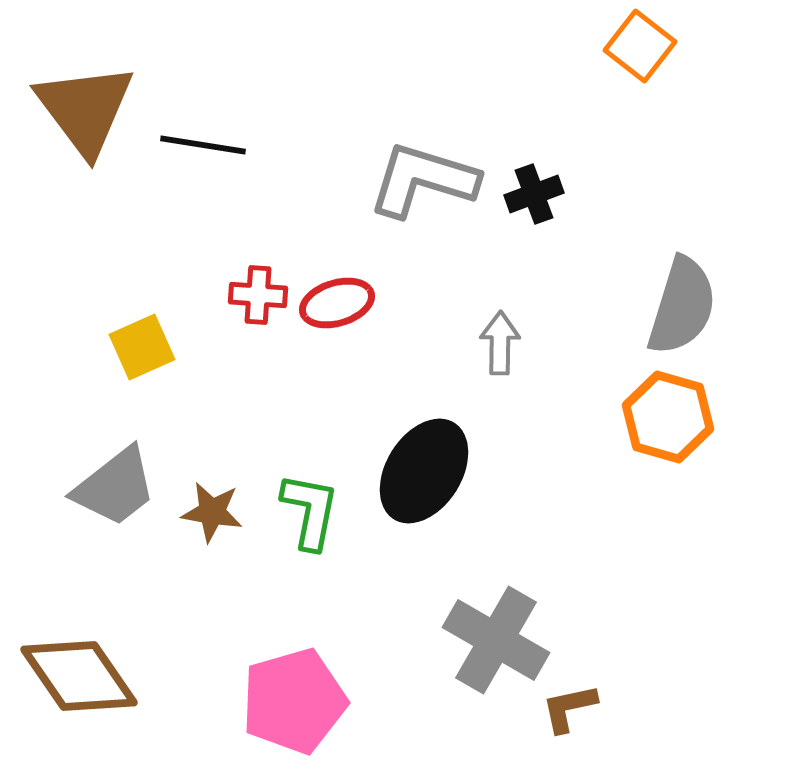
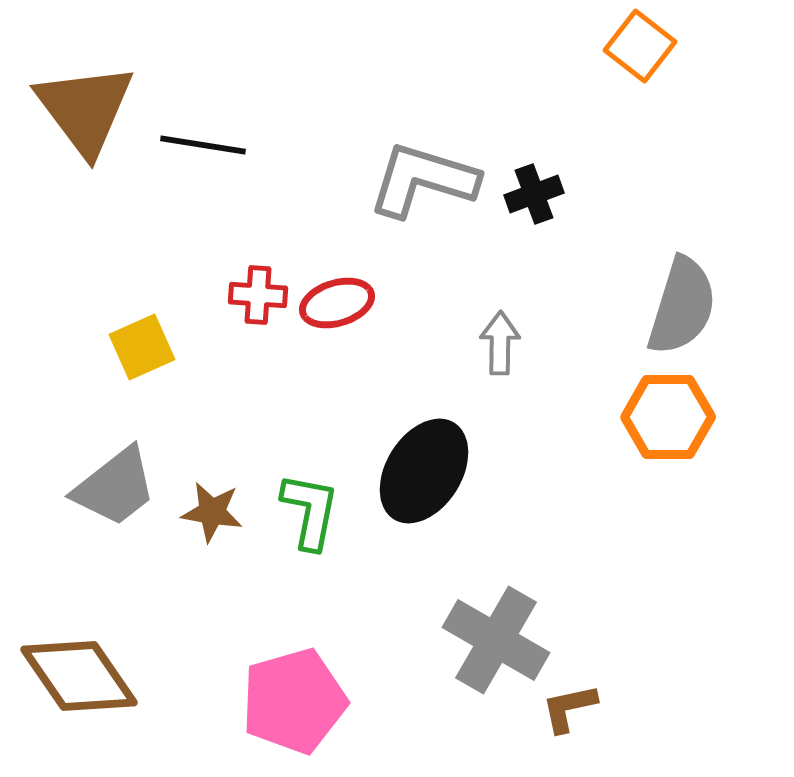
orange hexagon: rotated 16 degrees counterclockwise
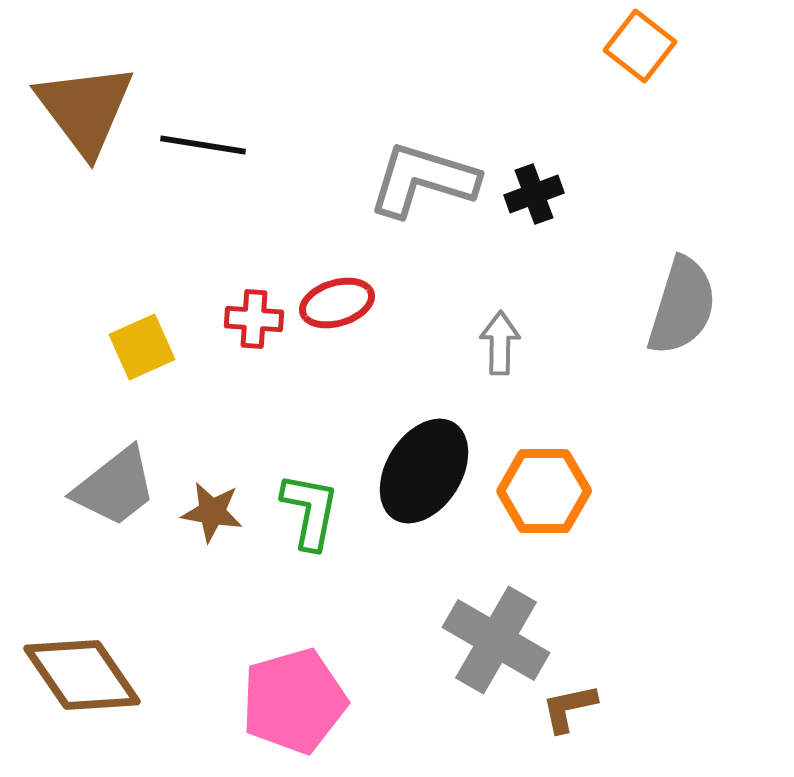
red cross: moved 4 px left, 24 px down
orange hexagon: moved 124 px left, 74 px down
brown diamond: moved 3 px right, 1 px up
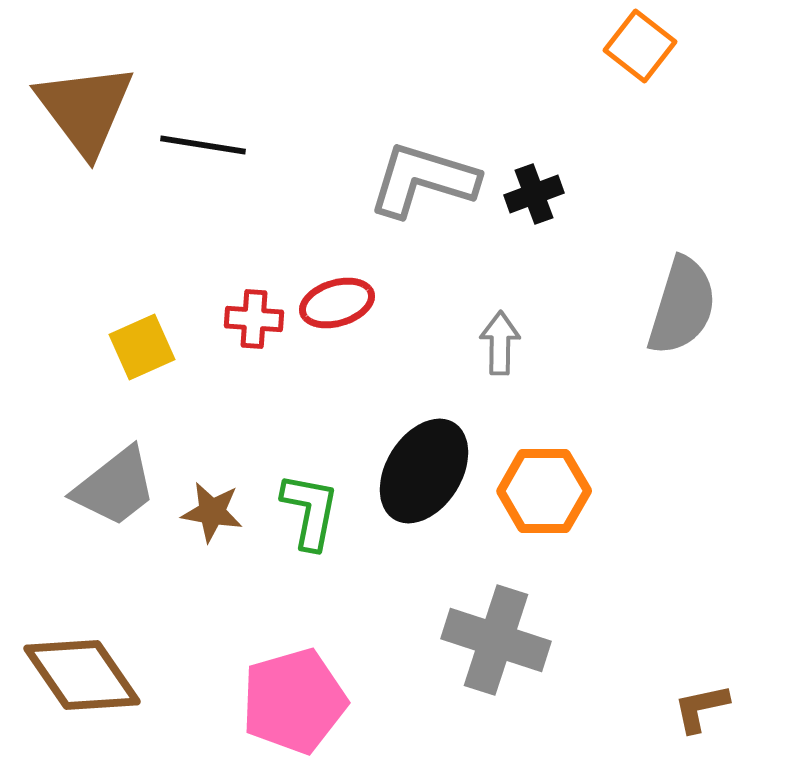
gray cross: rotated 12 degrees counterclockwise
brown L-shape: moved 132 px right
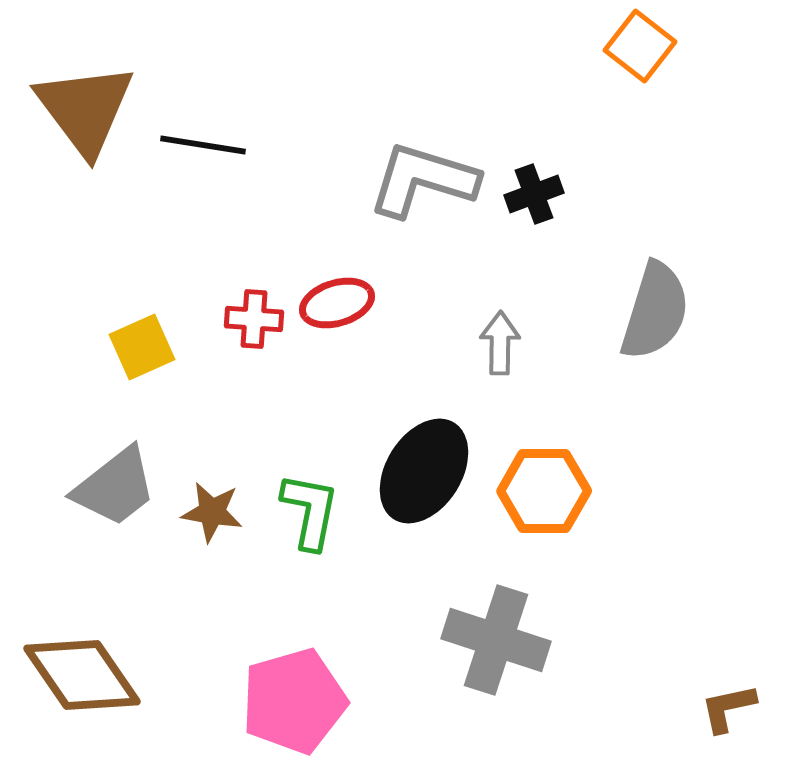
gray semicircle: moved 27 px left, 5 px down
brown L-shape: moved 27 px right
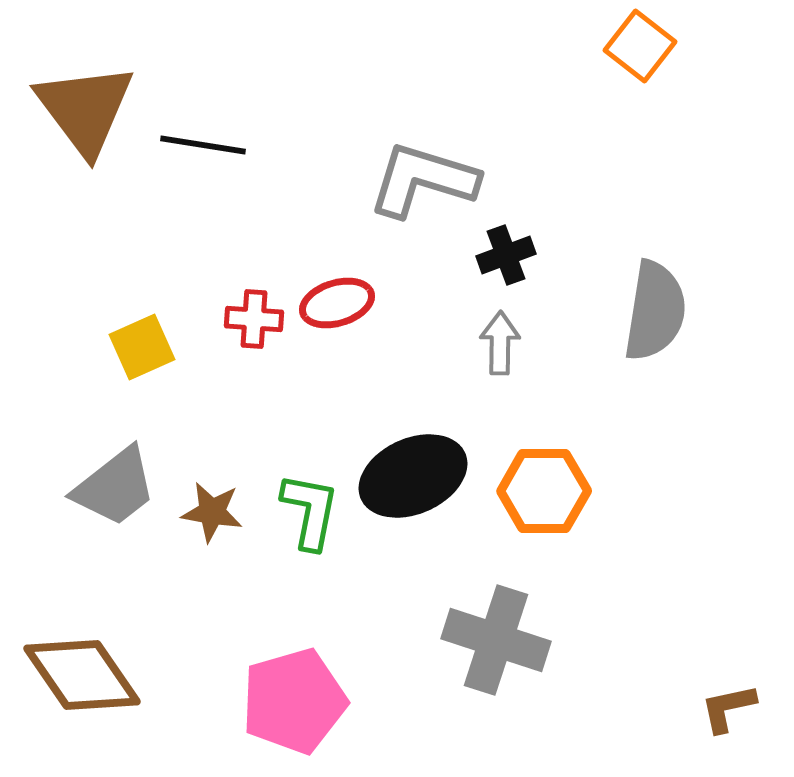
black cross: moved 28 px left, 61 px down
gray semicircle: rotated 8 degrees counterclockwise
black ellipse: moved 11 px left, 5 px down; rotated 34 degrees clockwise
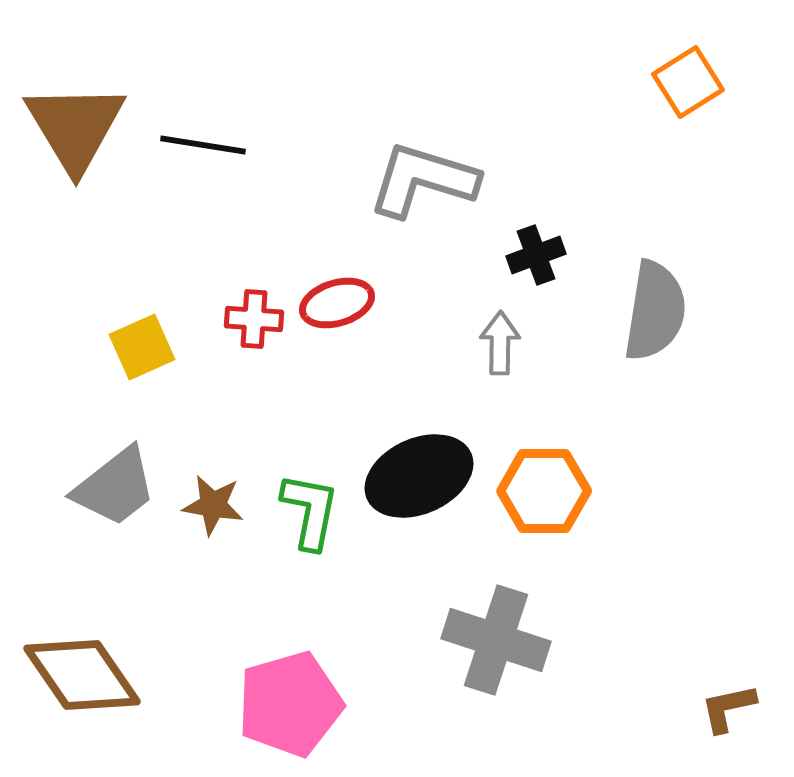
orange square: moved 48 px right, 36 px down; rotated 20 degrees clockwise
brown triangle: moved 10 px left, 18 px down; rotated 6 degrees clockwise
black cross: moved 30 px right
black ellipse: moved 6 px right
brown star: moved 1 px right, 7 px up
pink pentagon: moved 4 px left, 3 px down
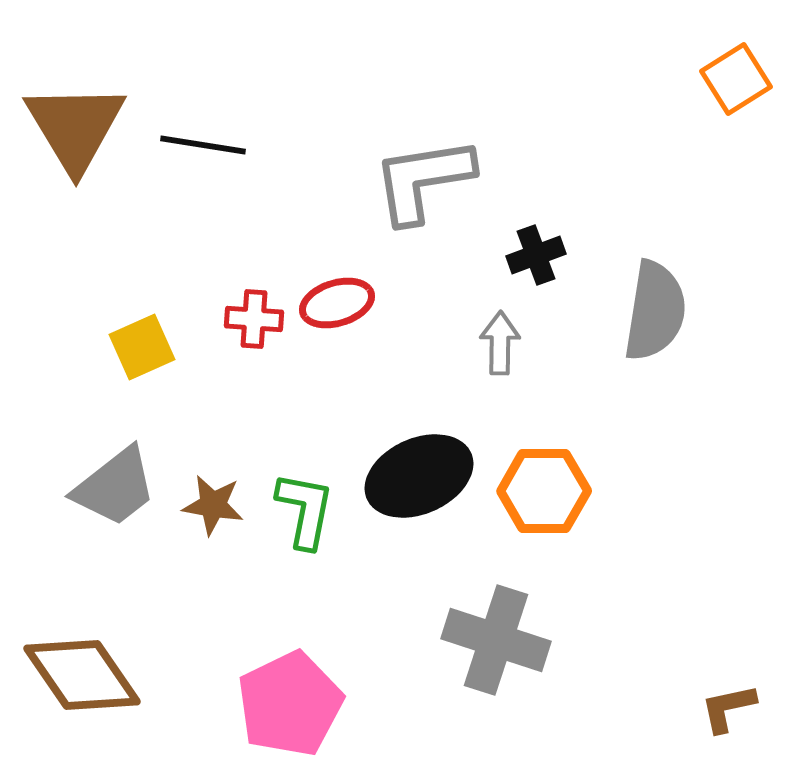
orange square: moved 48 px right, 3 px up
gray L-shape: rotated 26 degrees counterclockwise
green L-shape: moved 5 px left, 1 px up
pink pentagon: rotated 10 degrees counterclockwise
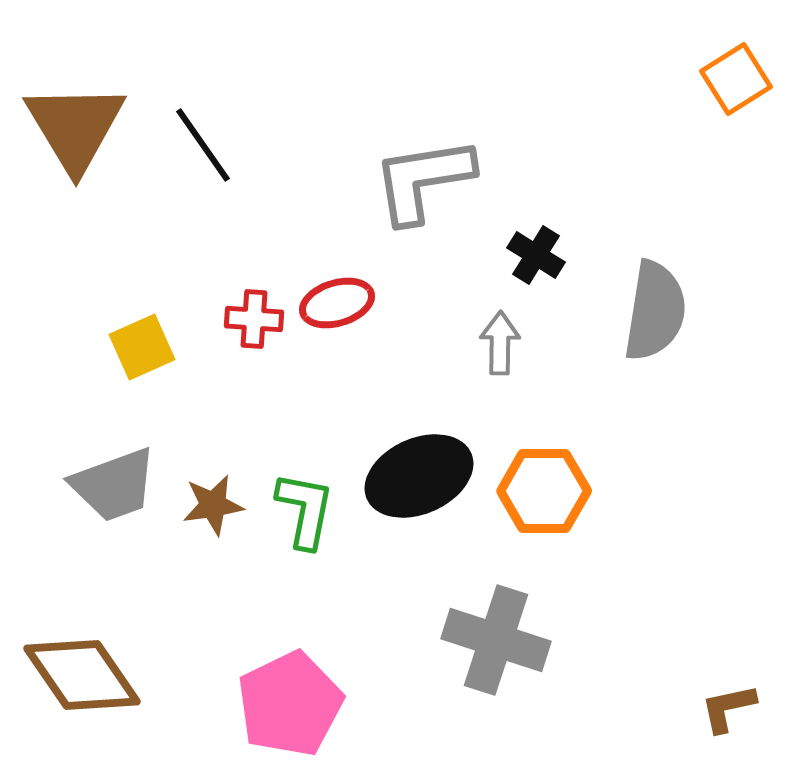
black line: rotated 46 degrees clockwise
black cross: rotated 38 degrees counterclockwise
gray trapezoid: moved 1 px left, 2 px up; rotated 18 degrees clockwise
brown star: rotated 18 degrees counterclockwise
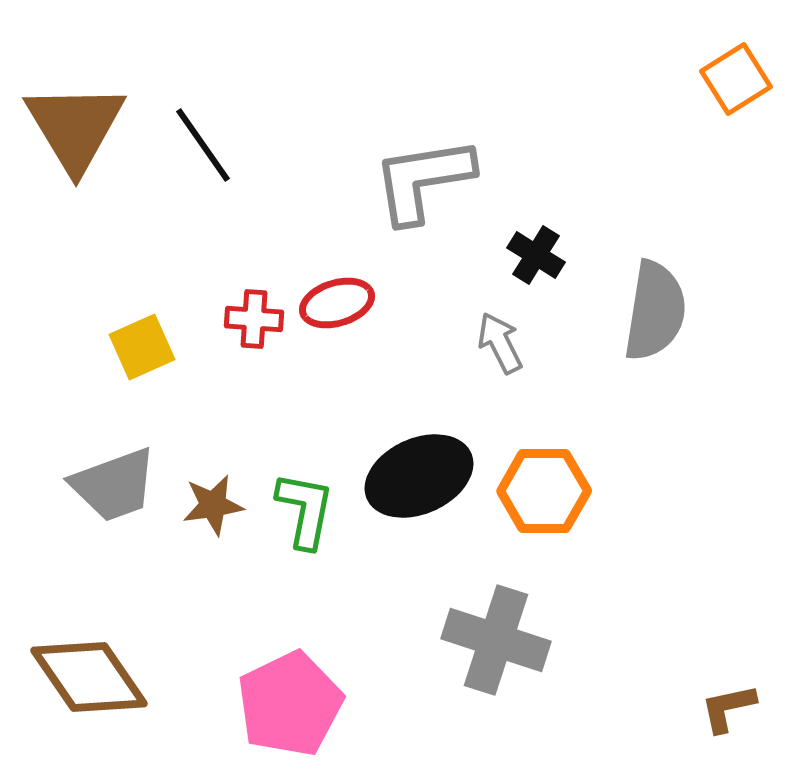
gray arrow: rotated 28 degrees counterclockwise
brown diamond: moved 7 px right, 2 px down
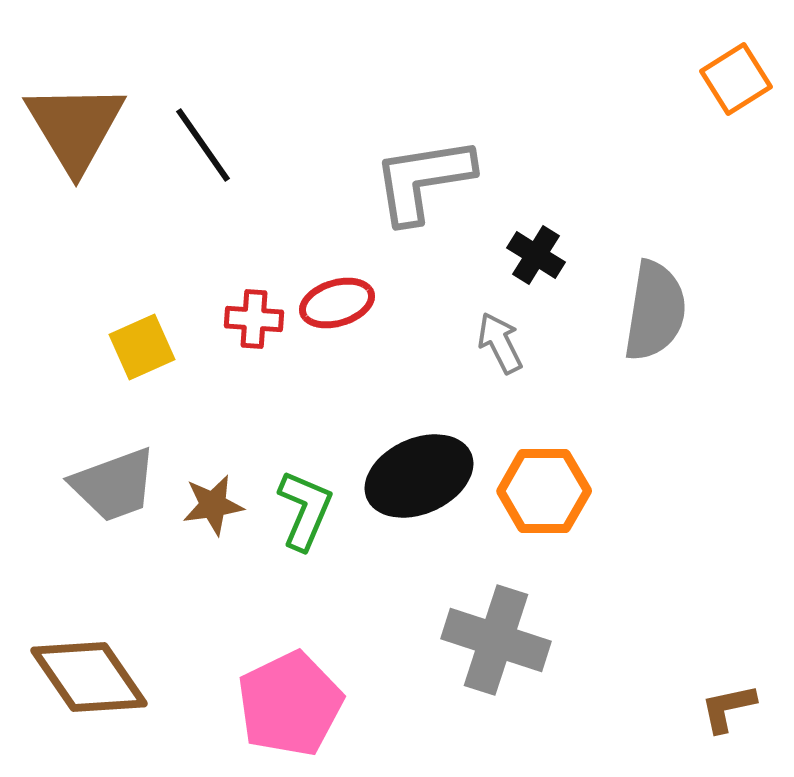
green L-shape: rotated 12 degrees clockwise
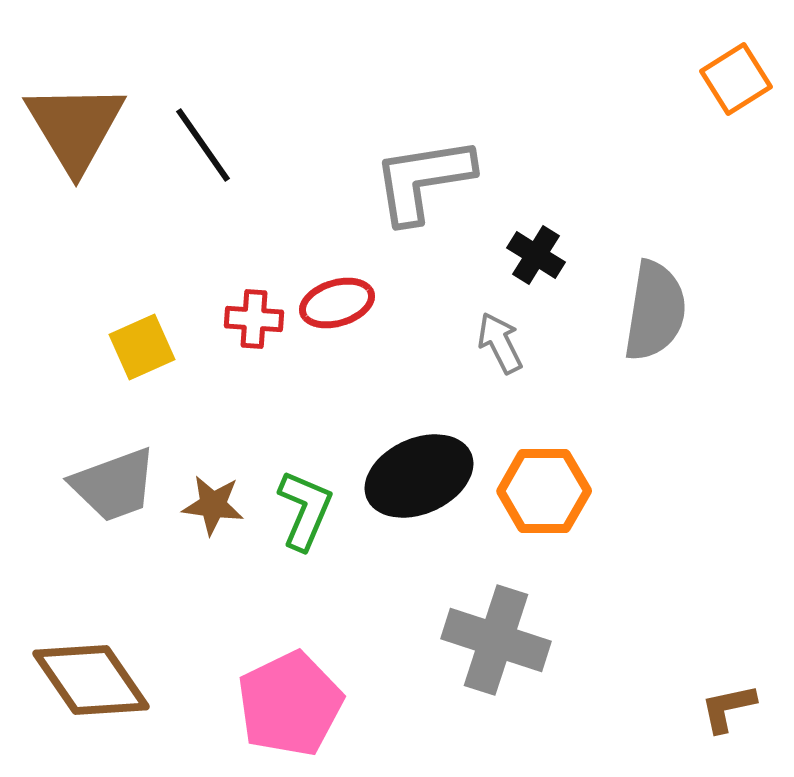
brown star: rotated 16 degrees clockwise
brown diamond: moved 2 px right, 3 px down
